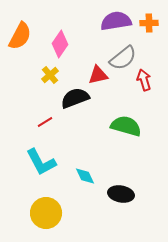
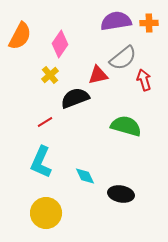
cyan L-shape: rotated 52 degrees clockwise
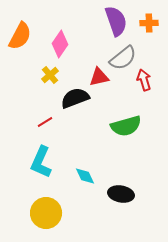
purple semicircle: rotated 80 degrees clockwise
red triangle: moved 1 px right, 2 px down
green semicircle: rotated 148 degrees clockwise
